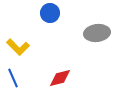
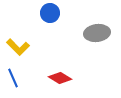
red diamond: rotated 45 degrees clockwise
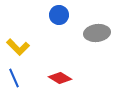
blue circle: moved 9 px right, 2 px down
blue line: moved 1 px right
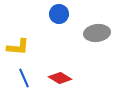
blue circle: moved 1 px up
yellow L-shape: rotated 40 degrees counterclockwise
blue line: moved 10 px right
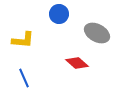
gray ellipse: rotated 35 degrees clockwise
yellow L-shape: moved 5 px right, 7 px up
red diamond: moved 17 px right, 15 px up; rotated 10 degrees clockwise
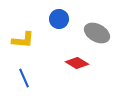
blue circle: moved 5 px down
red diamond: rotated 10 degrees counterclockwise
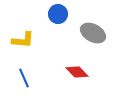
blue circle: moved 1 px left, 5 px up
gray ellipse: moved 4 px left
red diamond: moved 9 px down; rotated 15 degrees clockwise
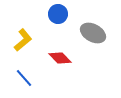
yellow L-shape: rotated 45 degrees counterclockwise
red diamond: moved 17 px left, 14 px up
blue line: rotated 18 degrees counterclockwise
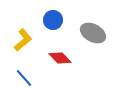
blue circle: moved 5 px left, 6 px down
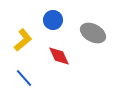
red diamond: moved 1 px left, 2 px up; rotated 20 degrees clockwise
